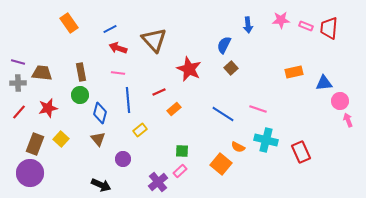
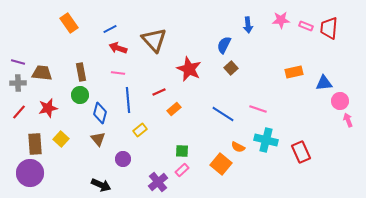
brown rectangle at (35, 144): rotated 25 degrees counterclockwise
pink rectangle at (180, 171): moved 2 px right, 1 px up
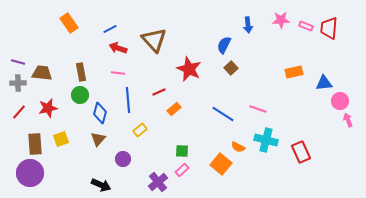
yellow square at (61, 139): rotated 28 degrees clockwise
brown triangle at (98, 139): rotated 21 degrees clockwise
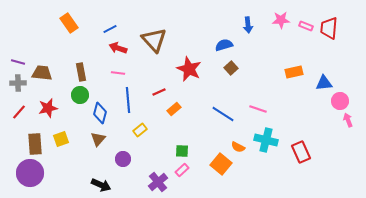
blue semicircle at (224, 45): rotated 48 degrees clockwise
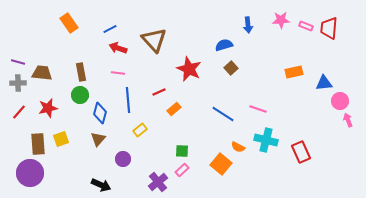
brown rectangle at (35, 144): moved 3 px right
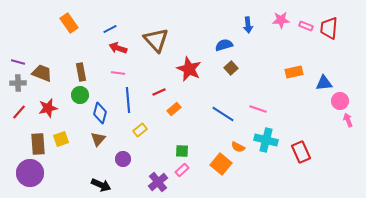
brown triangle at (154, 40): moved 2 px right
brown trapezoid at (42, 73): rotated 15 degrees clockwise
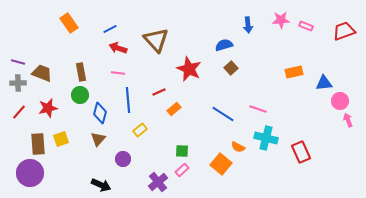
red trapezoid at (329, 28): moved 15 px right, 3 px down; rotated 65 degrees clockwise
cyan cross at (266, 140): moved 2 px up
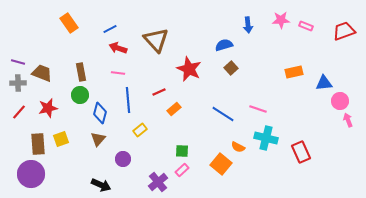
purple circle at (30, 173): moved 1 px right, 1 px down
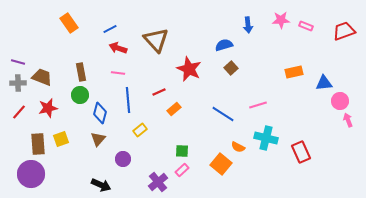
brown trapezoid at (42, 73): moved 4 px down
pink line at (258, 109): moved 4 px up; rotated 36 degrees counterclockwise
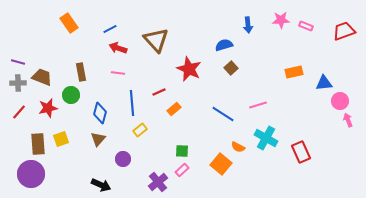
green circle at (80, 95): moved 9 px left
blue line at (128, 100): moved 4 px right, 3 px down
cyan cross at (266, 138): rotated 15 degrees clockwise
